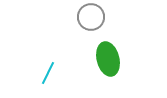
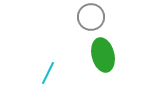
green ellipse: moved 5 px left, 4 px up
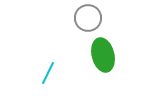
gray circle: moved 3 px left, 1 px down
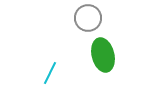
cyan line: moved 2 px right
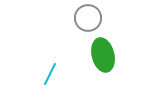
cyan line: moved 1 px down
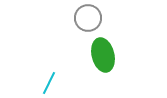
cyan line: moved 1 px left, 9 px down
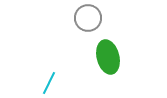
green ellipse: moved 5 px right, 2 px down
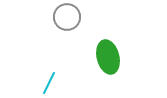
gray circle: moved 21 px left, 1 px up
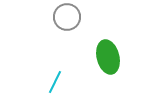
cyan line: moved 6 px right, 1 px up
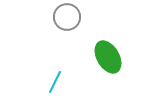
green ellipse: rotated 16 degrees counterclockwise
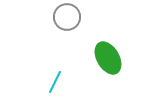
green ellipse: moved 1 px down
